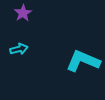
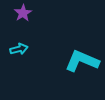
cyan L-shape: moved 1 px left
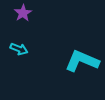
cyan arrow: rotated 36 degrees clockwise
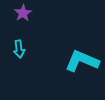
cyan arrow: rotated 60 degrees clockwise
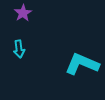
cyan L-shape: moved 3 px down
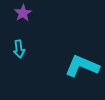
cyan L-shape: moved 2 px down
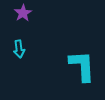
cyan L-shape: rotated 64 degrees clockwise
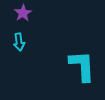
cyan arrow: moved 7 px up
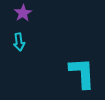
cyan L-shape: moved 7 px down
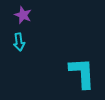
purple star: moved 2 px down; rotated 18 degrees counterclockwise
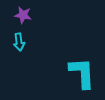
purple star: rotated 12 degrees counterclockwise
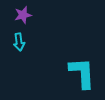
purple star: rotated 24 degrees counterclockwise
